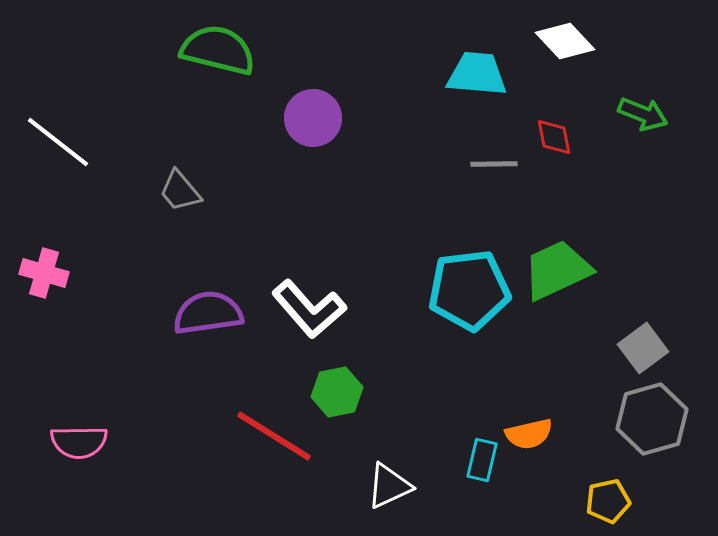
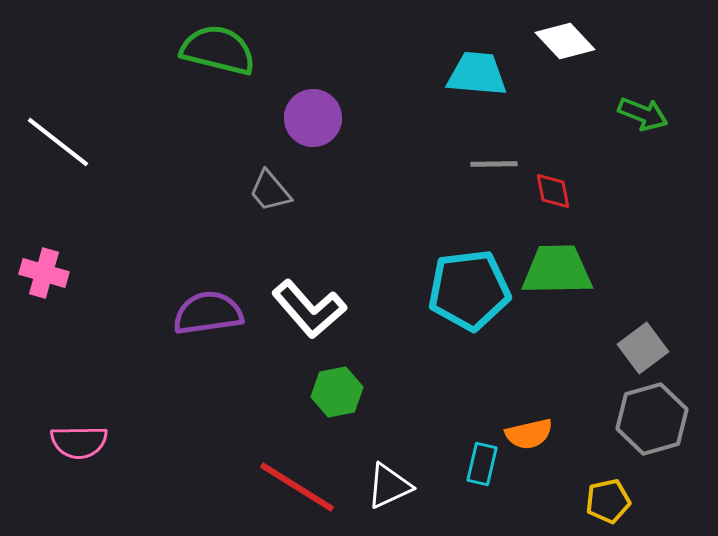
red diamond: moved 1 px left, 54 px down
gray trapezoid: moved 90 px right
green trapezoid: rotated 24 degrees clockwise
red line: moved 23 px right, 51 px down
cyan rectangle: moved 4 px down
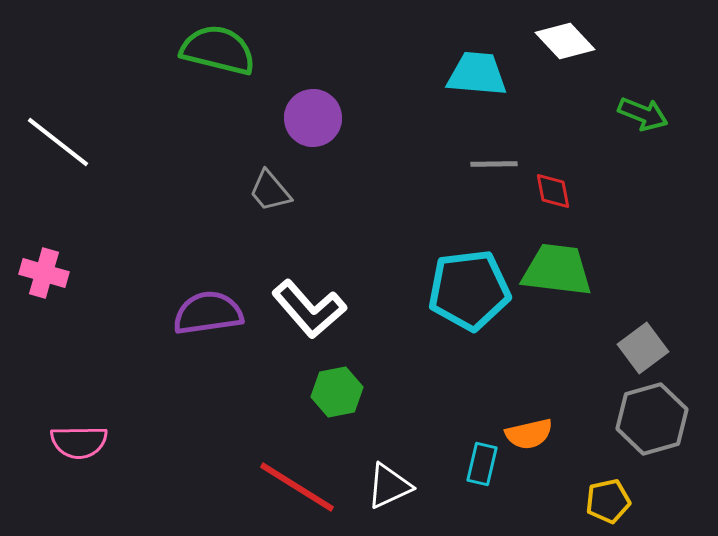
green trapezoid: rotated 8 degrees clockwise
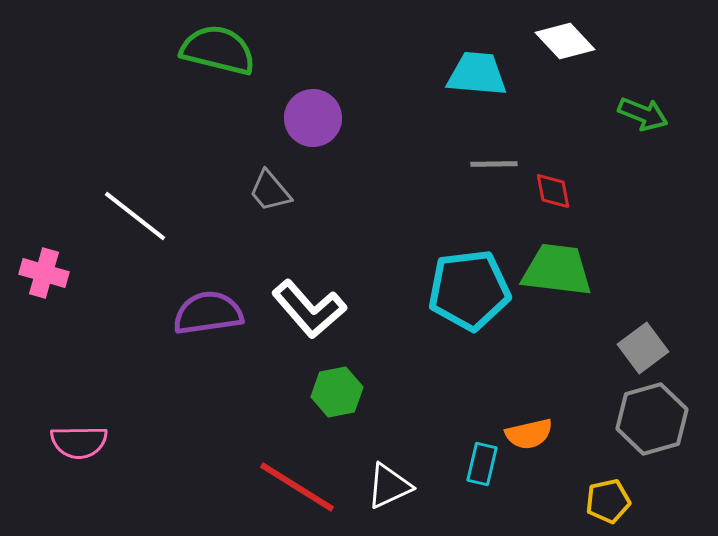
white line: moved 77 px right, 74 px down
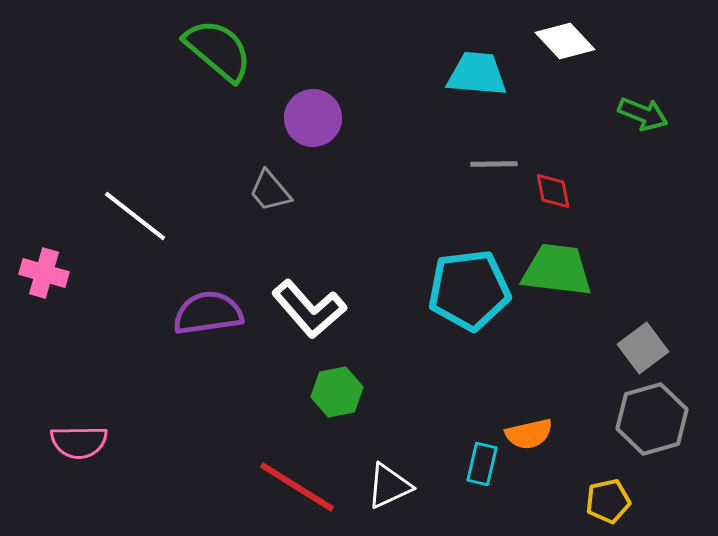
green semicircle: rotated 26 degrees clockwise
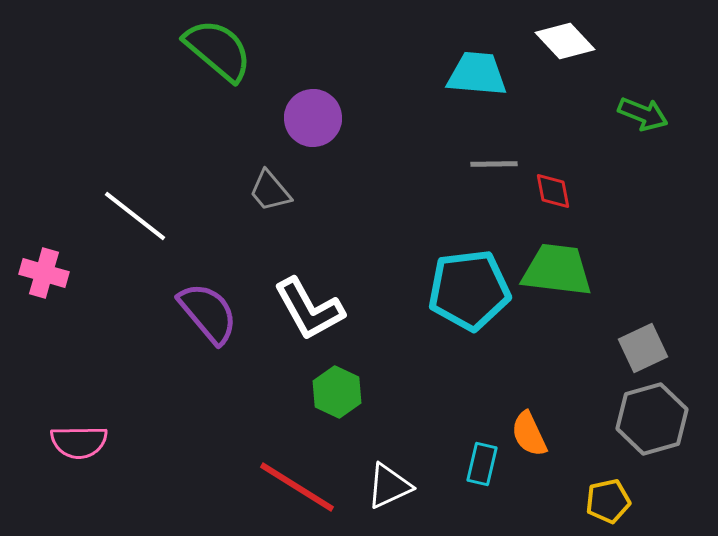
white L-shape: rotated 12 degrees clockwise
purple semicircle: rotated 58 degrees clockwise
gray square: rotated 12 degrees clockwise
green hexagon: rotated 24 degrees counterclockwise
orange semicircle: rotated 78 degrees clockwise
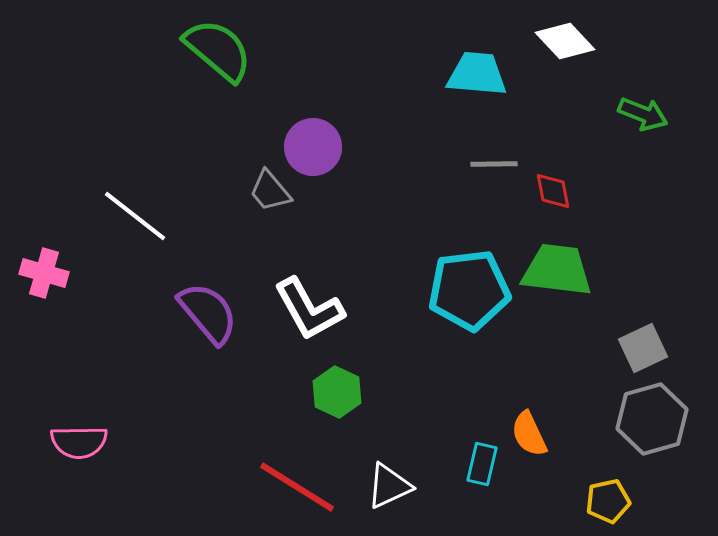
purple circle: moved 29 px down
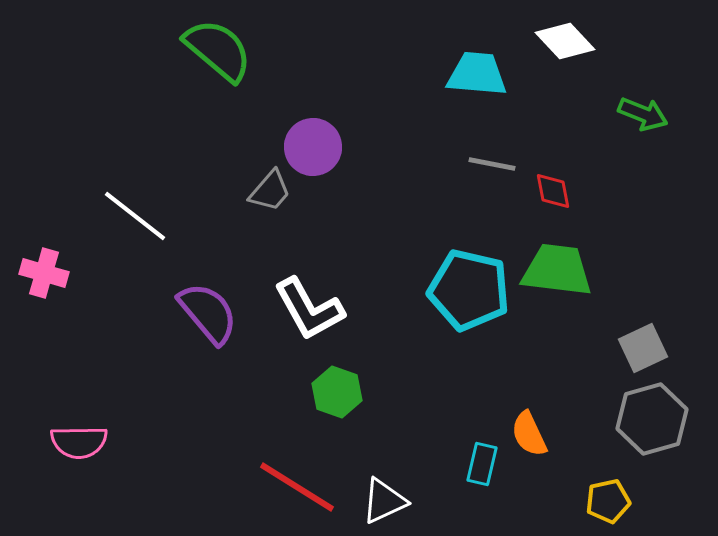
gray line: moved 2 px left; rotated 12 degrees clockwise
gray trapezoid: rotated 99 degrees counterclockwise
cyan pentagon: rotated 20 degrees clockwise
green hexagon: rotated 6 degrees counterclockwise
white triangle: moved 5 px left, 15 px down
